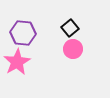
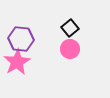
purple hexagon: moved 2 px left, 6 px down
pink circle: moved 3 px left
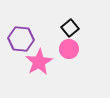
pink circle: moved 1 px left
pink star: moved 22 px right
